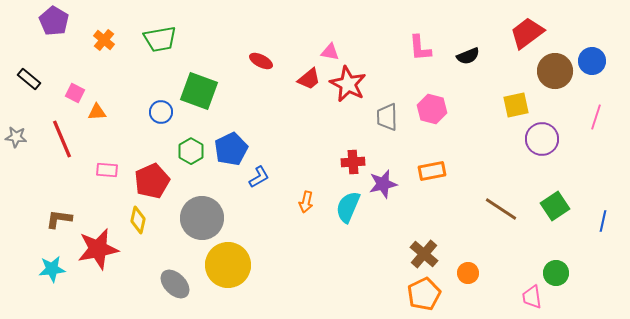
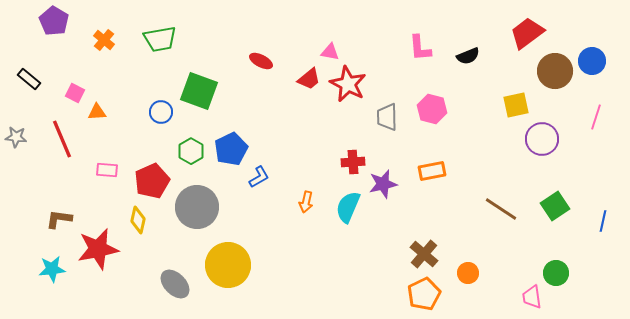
gray circle at (202, 218): moved 5 px left, 11 px up
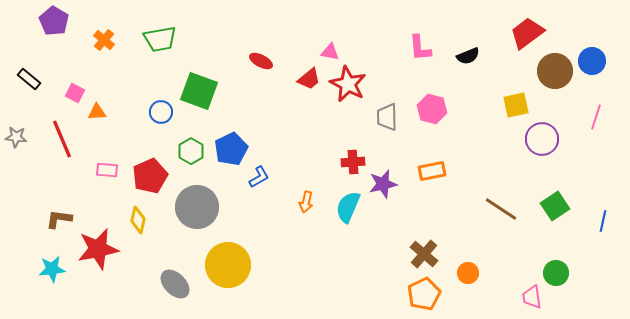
red pentagon at (152, 181): moved 2 px left, 5 px up
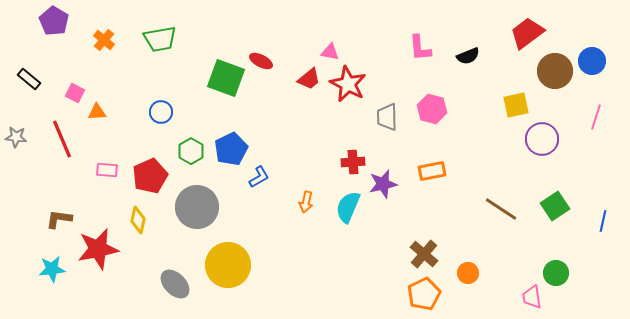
green square at (199, 91): moved 27 px right, 13 px up
